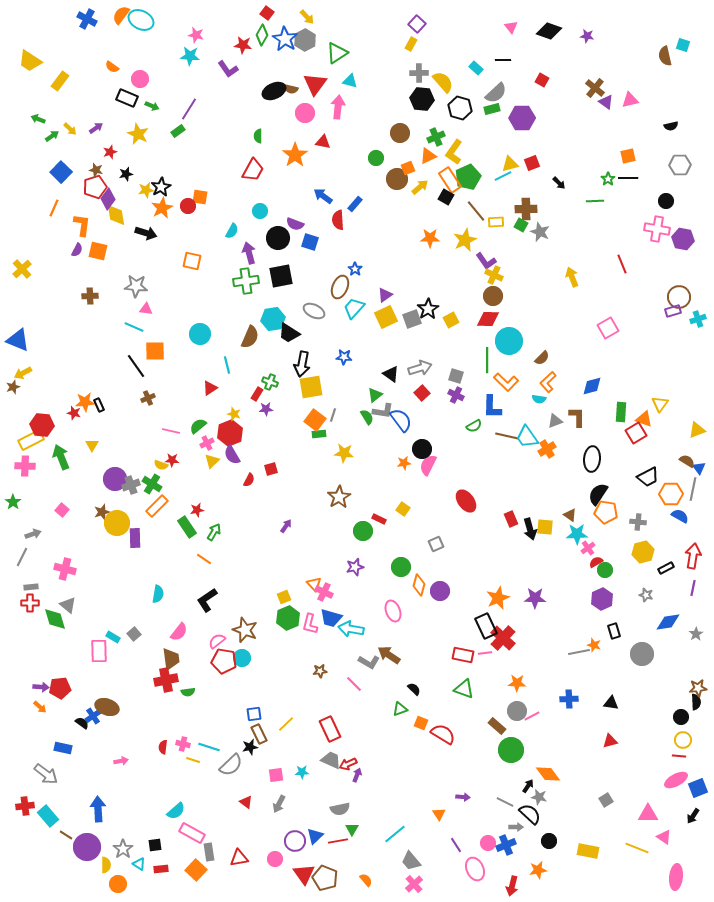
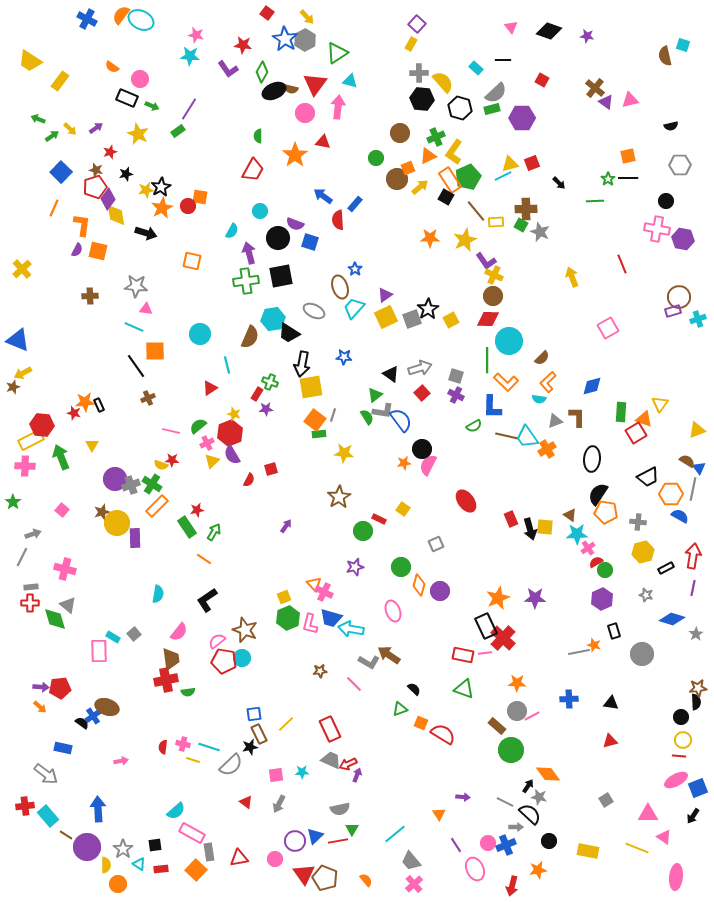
green diamond at (262, 35): moved 37 px down
brown ellipse at (340, 287): rotated 40 degrees counterclockwise
blue diamond at (668, 622): moved 4 px right, 3 px up; rotated 25 degrees clockwise
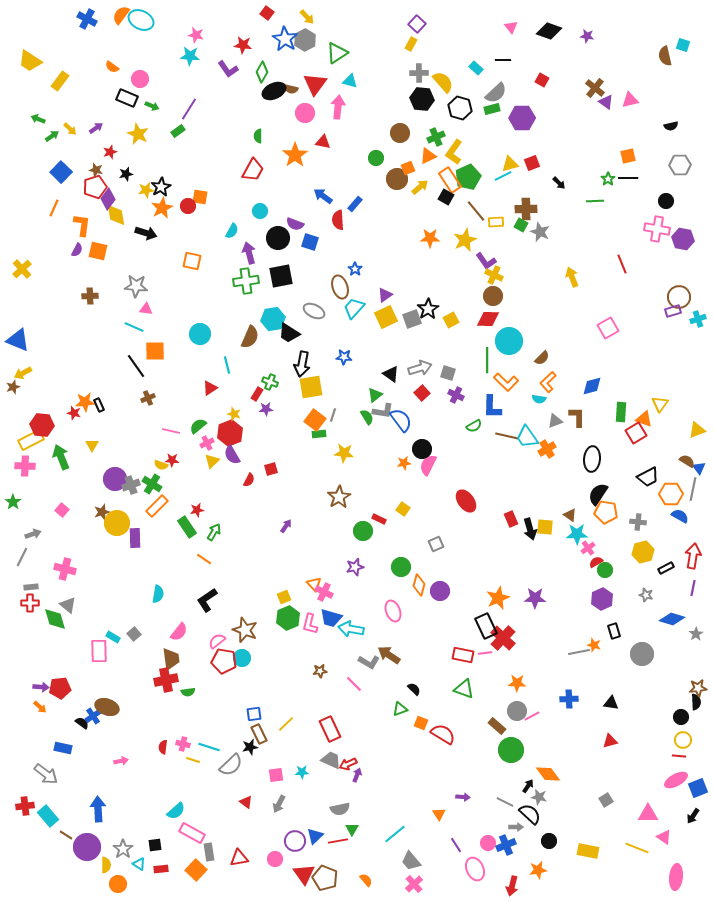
gray square at (456, 376): moved 8 px left, 3 px up
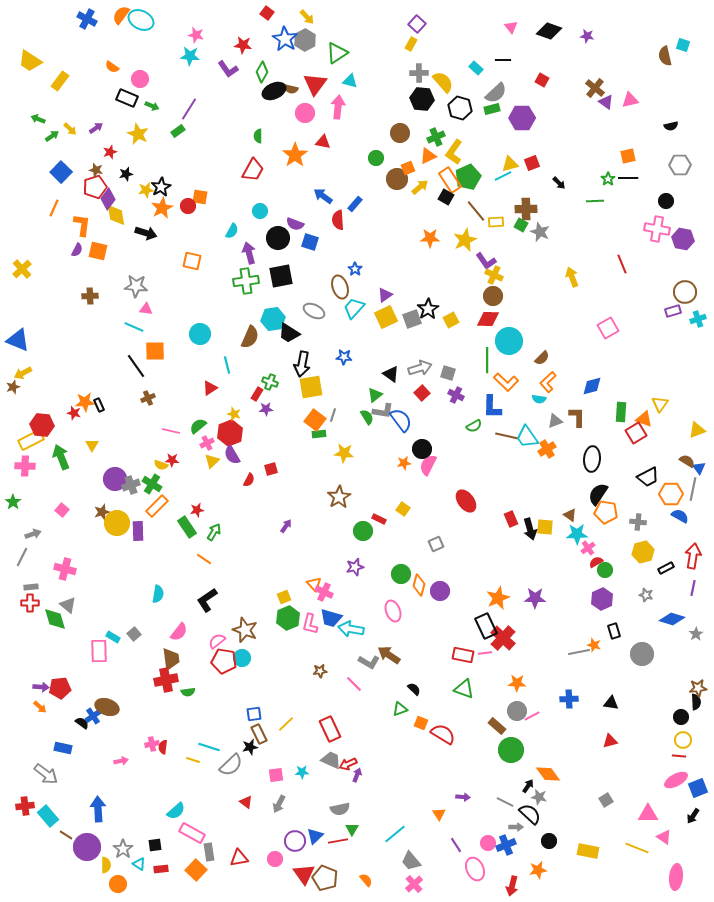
brown circle at (679, 297): moved 6 px right, 5 px up
purple rectangle at (135, 538): moved 3 px right, 7 px up
green circle at (401, 567): moved 7 px down
pink cross at (183, 744): moved 31 px left; rotated 24 degrees counterclockwise
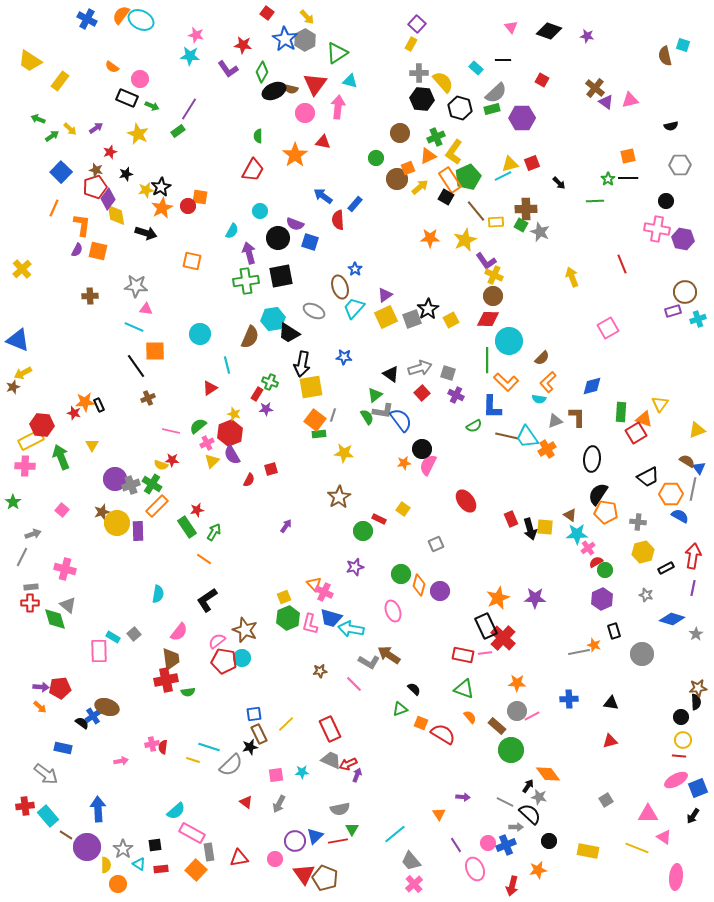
orange semicircle at (366, 880): moved 104 px right, 163 px up
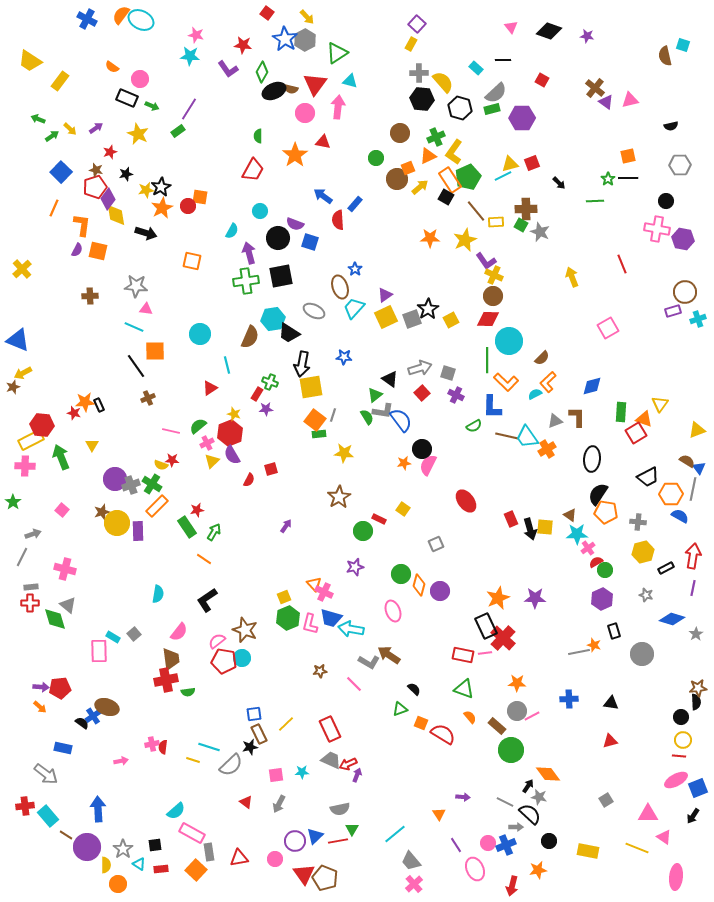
black triangle at (391, 374): moved 1 px left, 5 px down
cyan semicircle at (539, 399): moved 4 px left, 5 px up; rotated 144 degrees clockwise
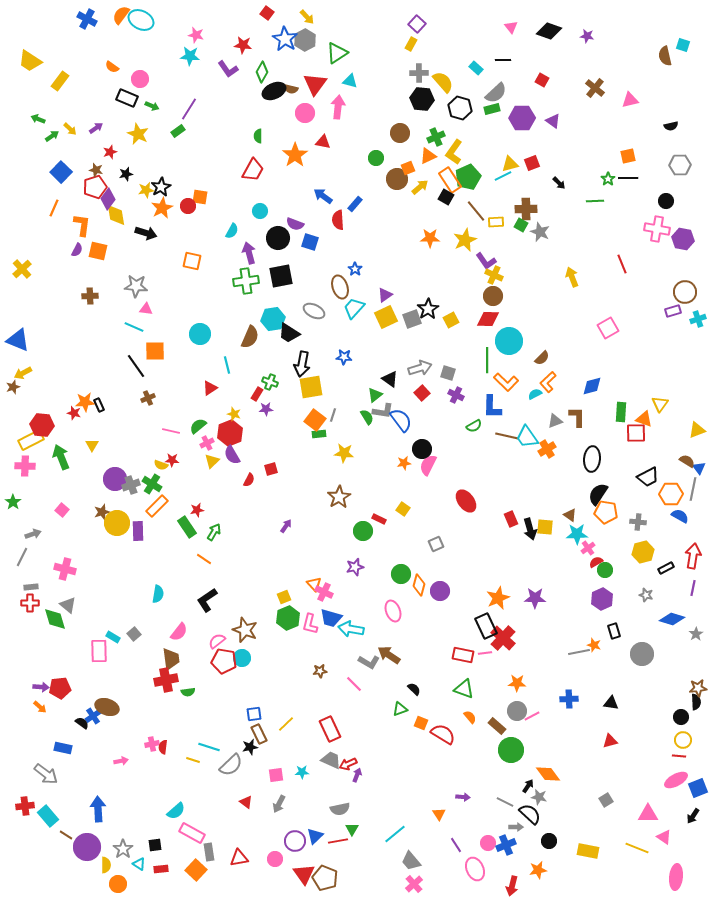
purple triangle at (606, 102): moved 53 px left, 19 px down
red square at (636, 433): rotated 30 degrees clockwise
